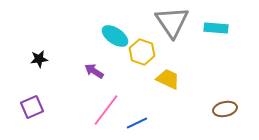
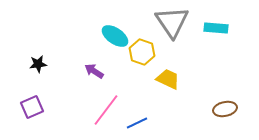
black star: moved 1 px left, 5 px down
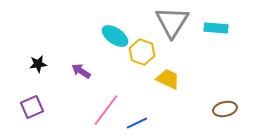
gray triangle: rotated 6 degrees clockwise
purple arrow: moved 13 px left
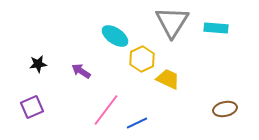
yellow hexagon: moved 7 px down; rotated 15 degrees clockwise
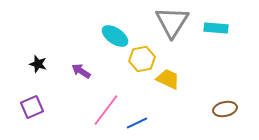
yellow hexagon: rotated 15 degrees clockwise
black star: rotated 24 degrees clockwise
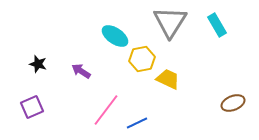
gray triangle: moved 2 px left
cyan rectangle: moved 1 px right, 3 px up; rotated 55 degrees clockwise
brown ellipse: moved 8 px right, 6 px up; rotated 10 degrees counterclockwise
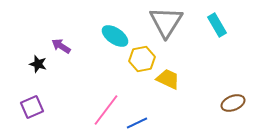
gray triangle: moved 4 px left
purple arrow: moved 20 px left, 25 px up
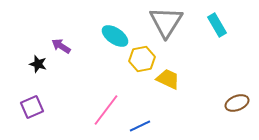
brown ellipse: moved 4 px right
blue line: moved 3 px right, 3 px down
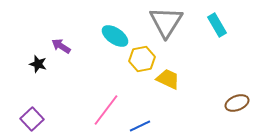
purple square: moved 12 px down; rotated 20 degrees counterclockwise
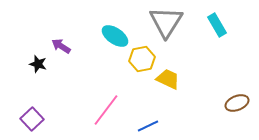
blue line: moved 8 px right
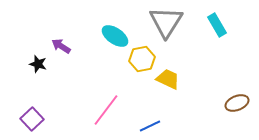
blue line: moved 2 px right
